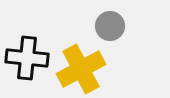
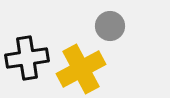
black cross: rotated 15 degrees counterclockwise
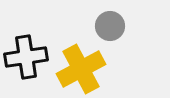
black cross: moved 1 px left, 1 px up
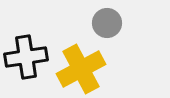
gray circle: moved 3 px left, 3 px up
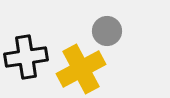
gray circle: moved 8 px down
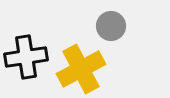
gray circle: moved 4 px right, 5 px up
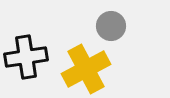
yellow cross: moved 5 px right
